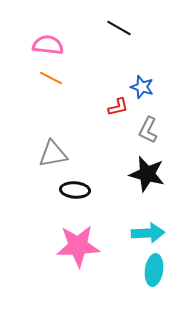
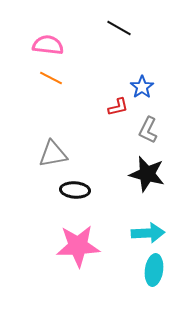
blue star: rotated 20 degrees clockwise
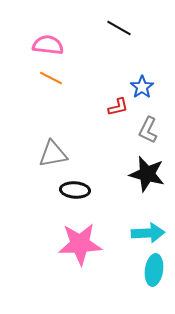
pink star: moved 2 px right, 2 px up
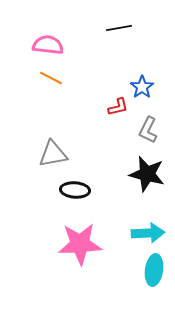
black line: rotated 40 degrees counterclockwise
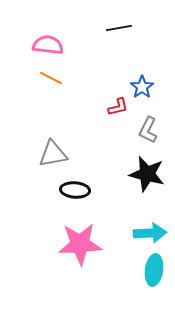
cyan arrow: moved 2 px right
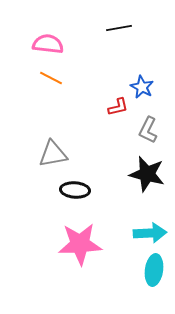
pink semicircle: moved 1 px up
blue star: rotated 10 degrees counterclockwise
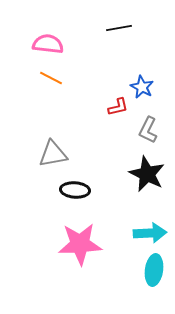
black star: rotated 12 degrees clockwise
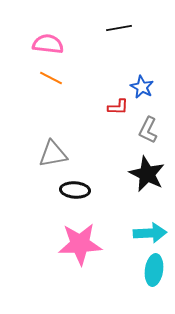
red L-shape: rotated 15 degrees clockwise
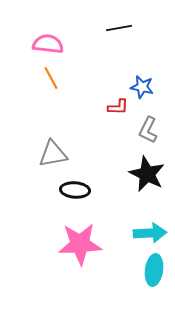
orange line: rotated 35 degrees clockwise
blue star: rotated 15 degrees counterclockwise
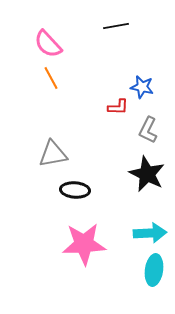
black line: moved 3 px left, 2 px up
pink semicircle: rotated 140 degrees counterclockwise
pink star: moved 4 px right
